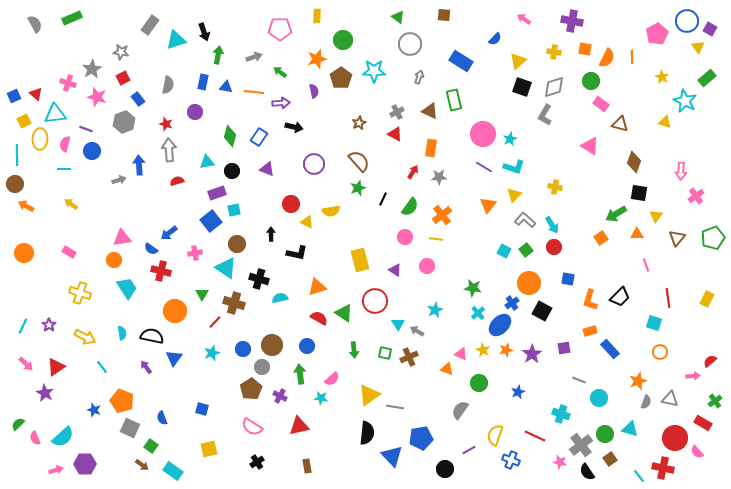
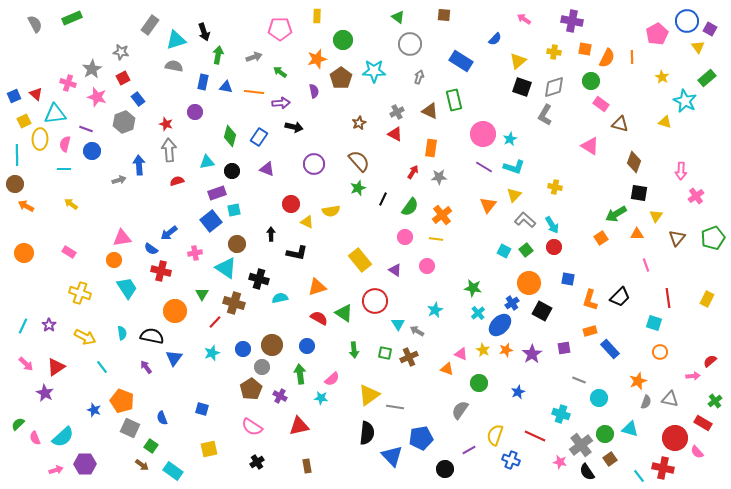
gray semicircle at (168, 85): moved 6 px right, 19 px up; rotated 90 degrees counterclockwise
yellow rectangle at (360, 260): rotated 25 degrees counterclockwise
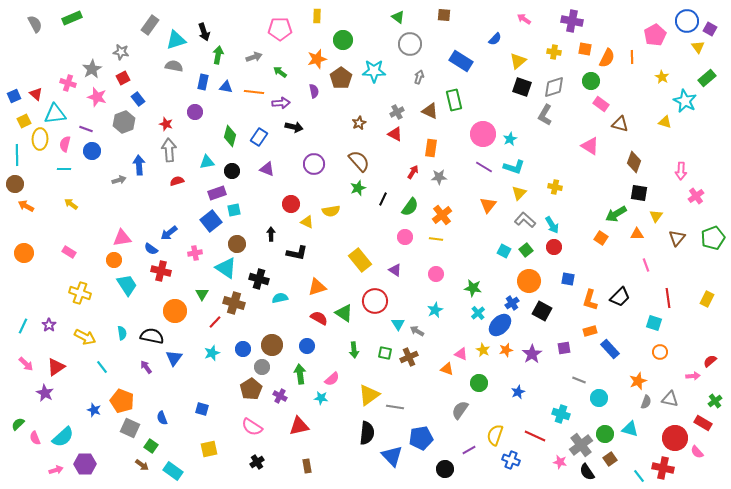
pink pentagon at (657, 34): moved 2 px left, 1 px down
yellow triangle at (514, 195): moved 5 px right, 2 px up
orange square at (601, 238): rotated 24 degrees counterclockwise
pink circle at (427, 266): moved 9 px right, 8 px down
orange circle at (529, 283): moved 2 px up
cyan trapezoid at (127, 288): moved 3 px up
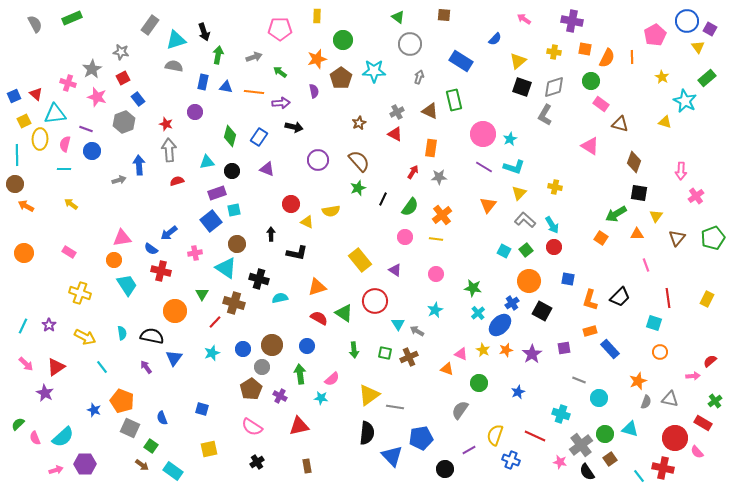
purple circle at (314, 164): moved 4 px right, 4 px up
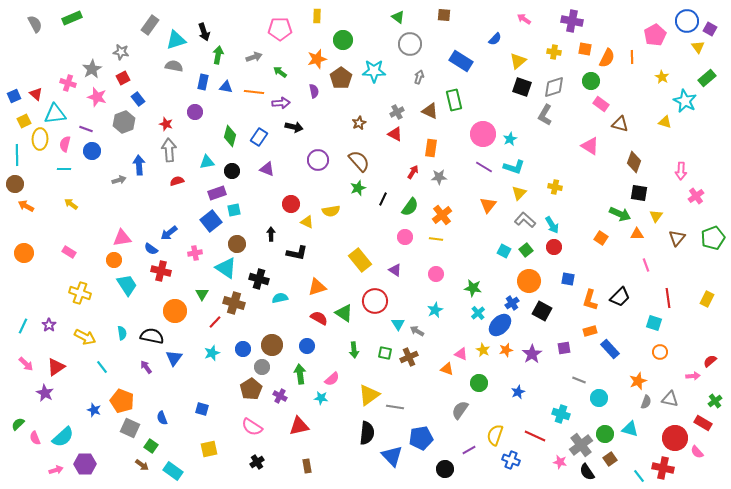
green arrow at (616, 214): moved 4 px right; rotated 125 degrees counterclockwise
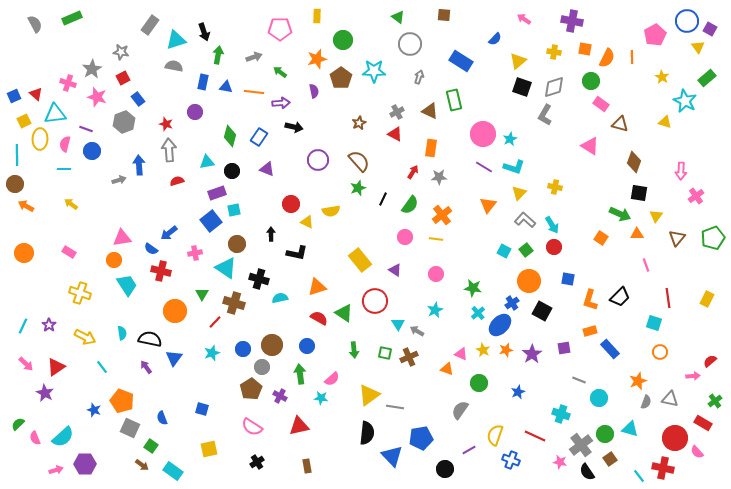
green semicircle at (410, 207): moved 2 px up
black semicircle at (152, 336): moved 2 px left, 3 px down
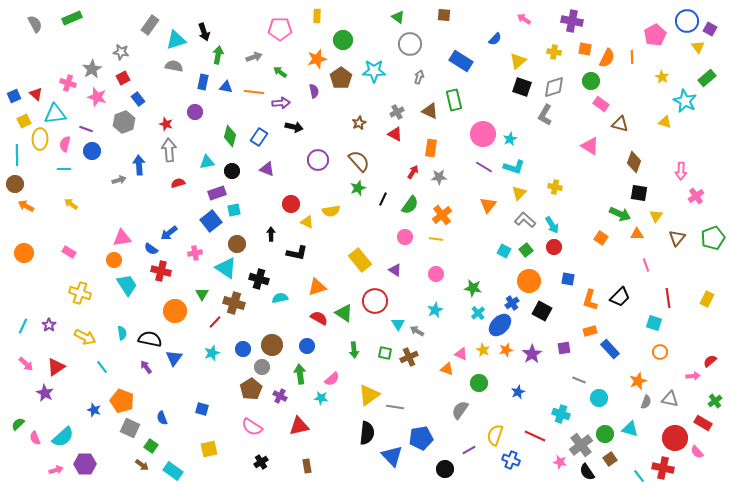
red semicircle at (177, 181): moved 1 px right, 2 px down
black cross at (257, 462): moved 4 px right
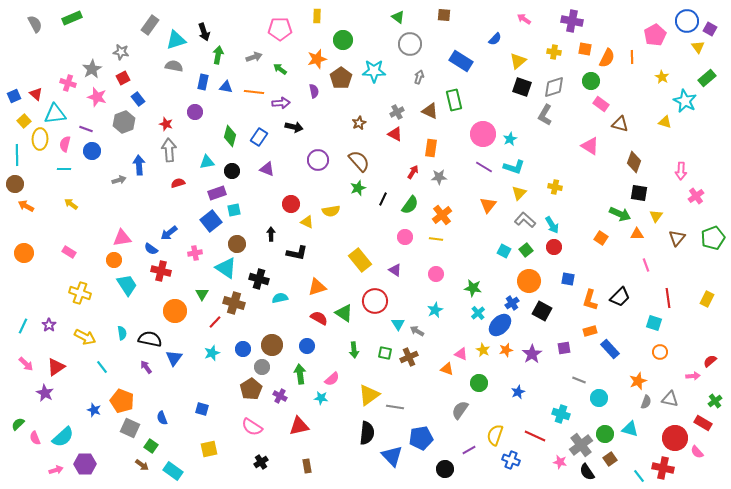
green arrow at (280, 72): moved 3 px up
yellow square at (24, 121): rotated 16 degrees counterclockwise
